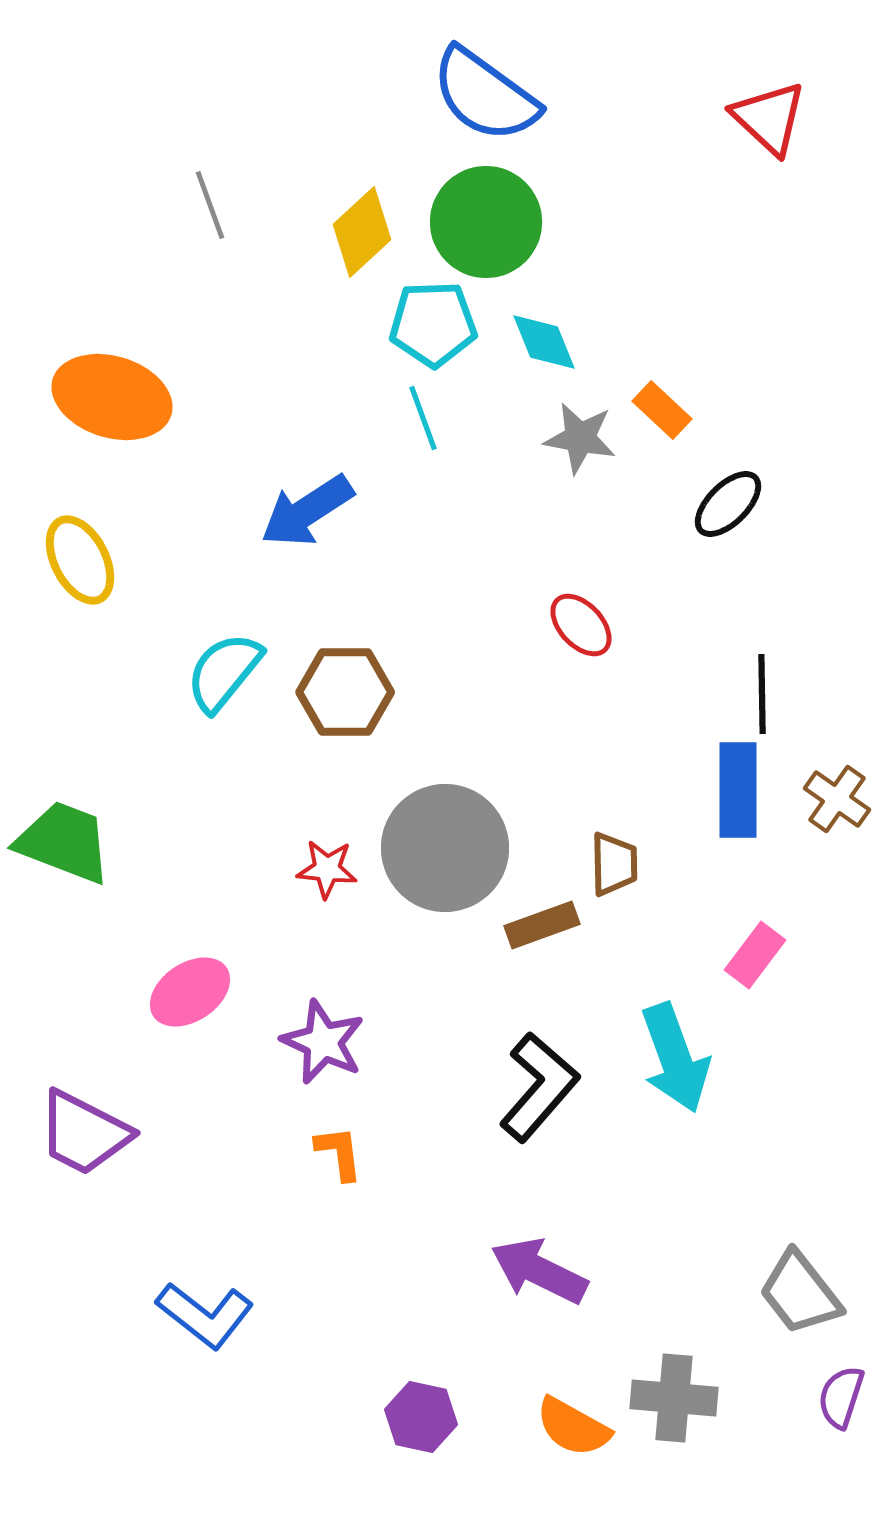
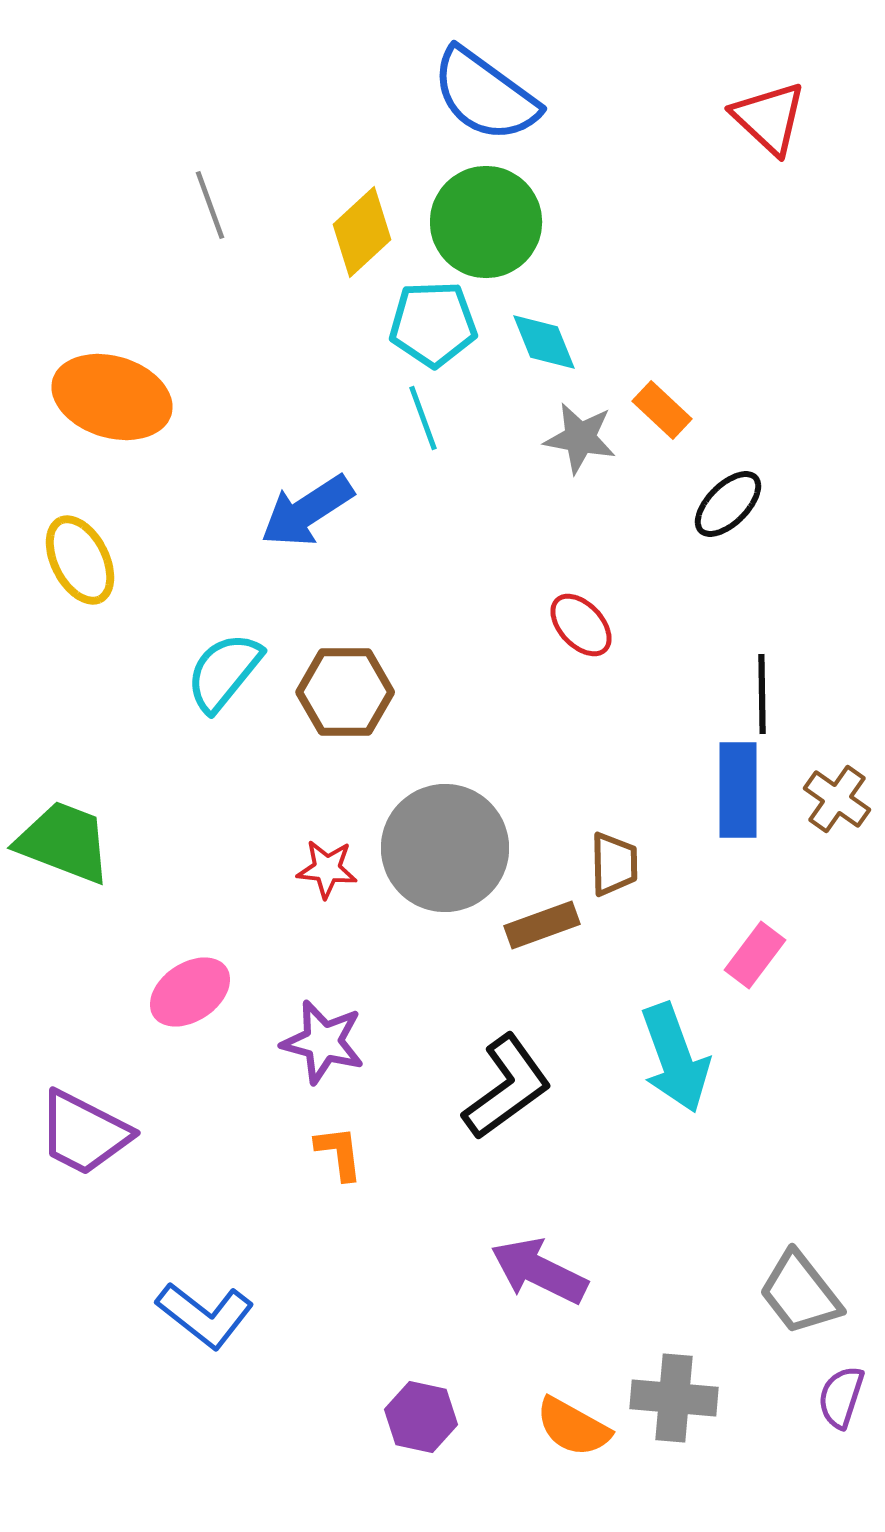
purple star: rotated 10 degrees counterclockwise
black L-shape: moved 32 px left; rotated 13 degrees clockwise
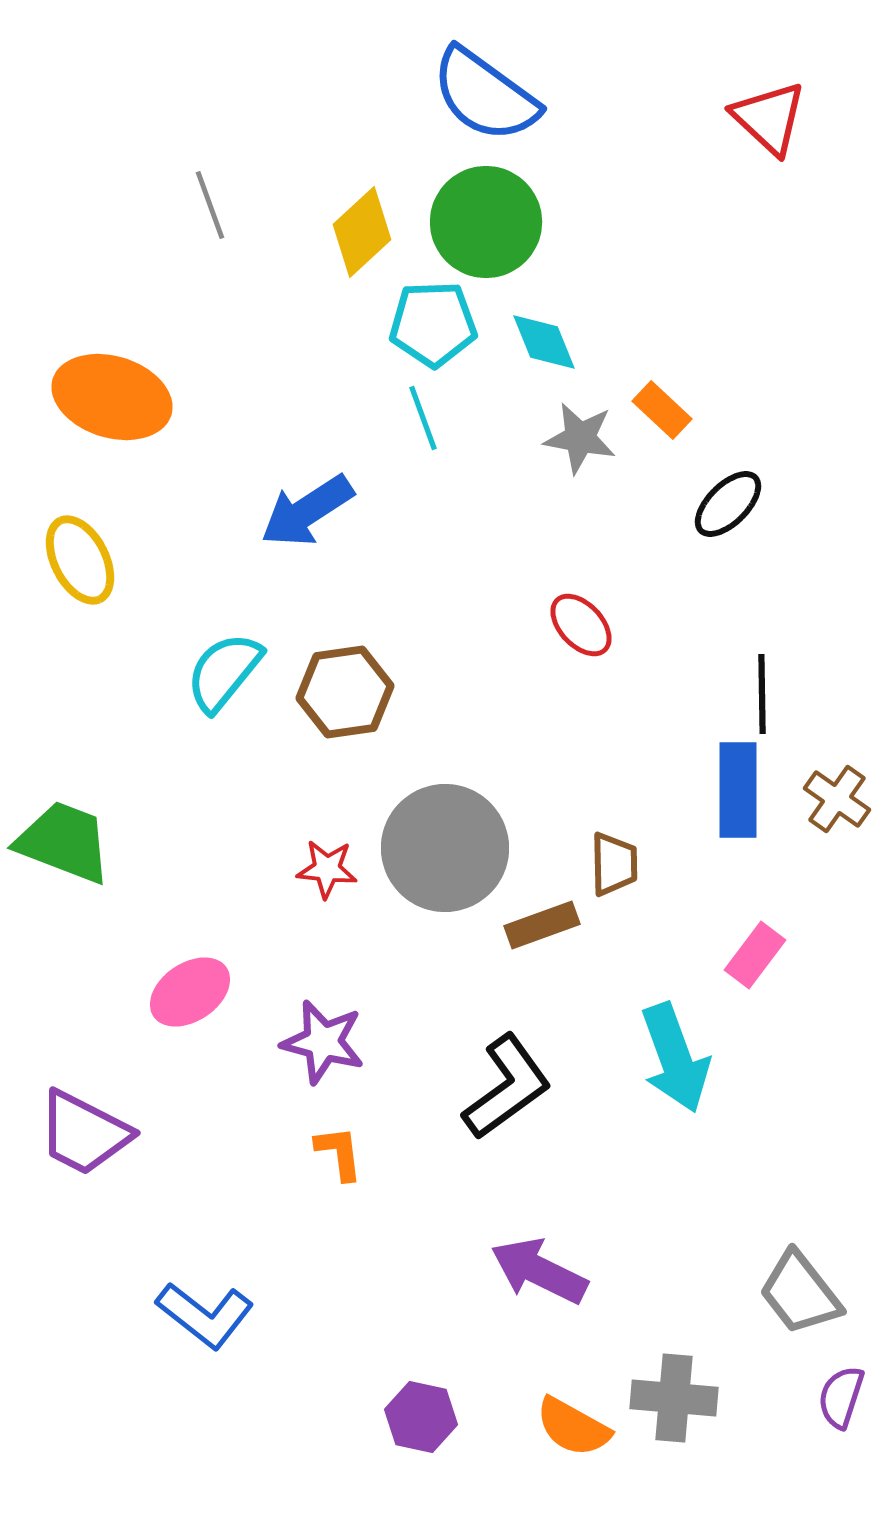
brown hexagon: rotated 8 degrees counterclockwise
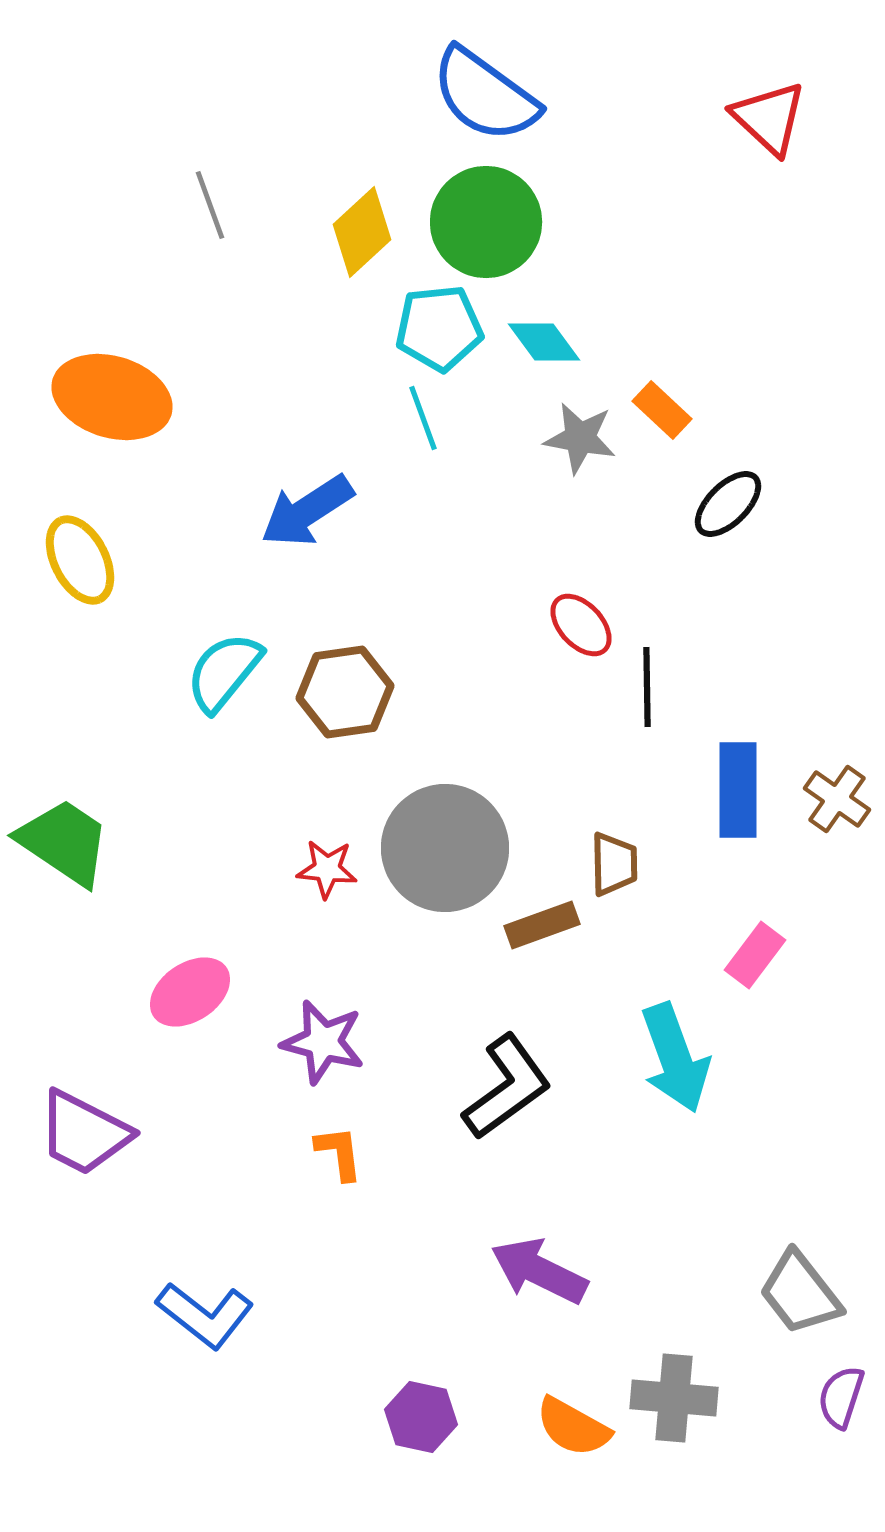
cyan pentagon: moved 6 px right, 4 px down; rotated 4 degrees counterclockwise
cyan diamond: rotated 14 degrees counterclockwise
black line: moved 115 px left, 7 px up
green trapezoid: rotated 13 degrees clockwise
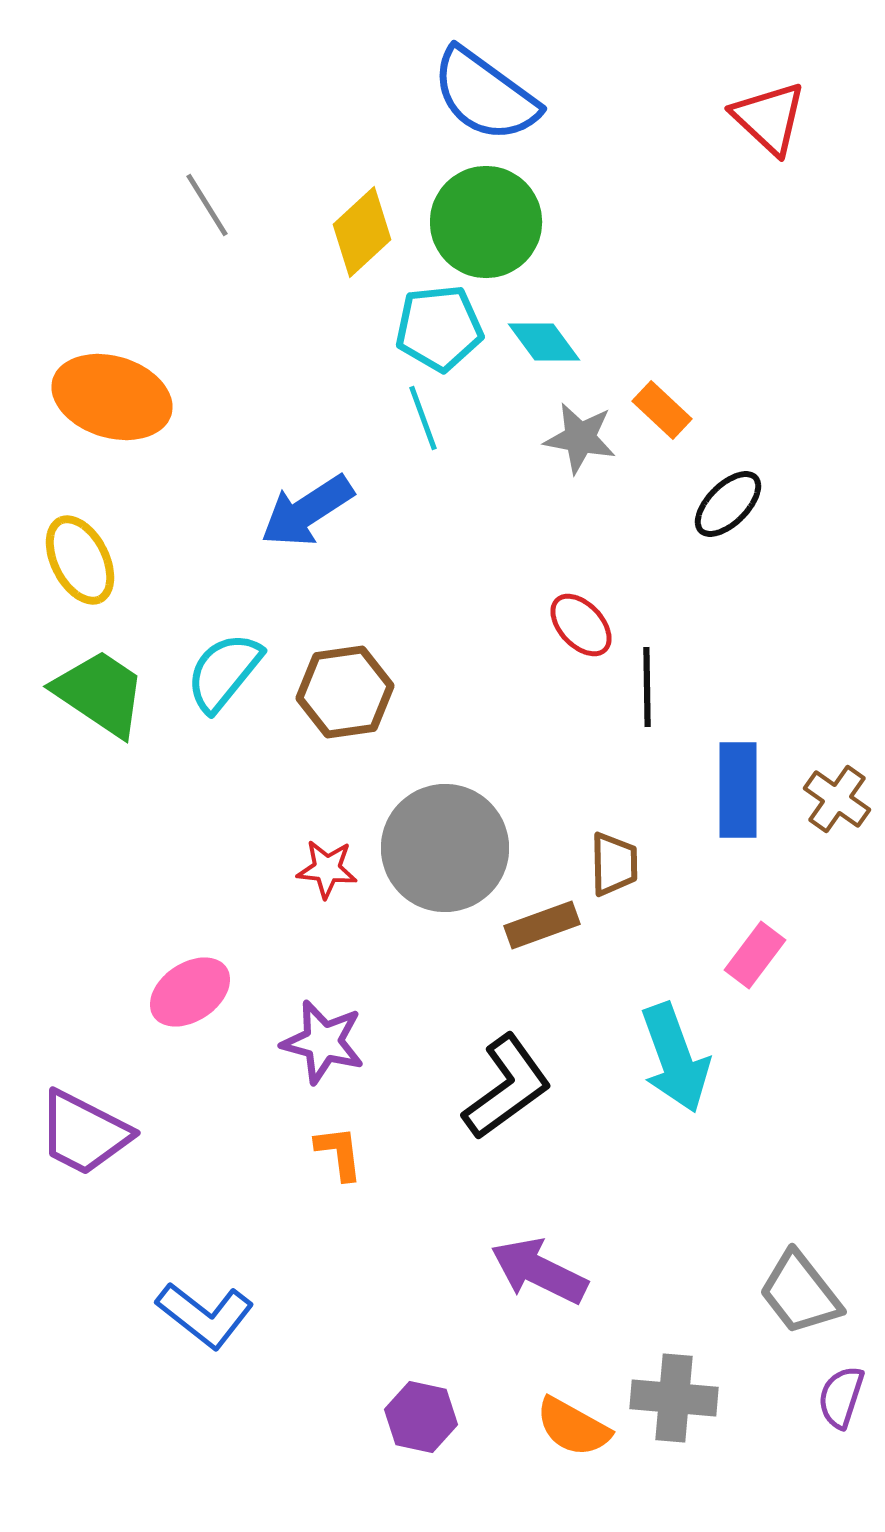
gray line: moved 3 px left; rotated 12 degrees counterclockwise
green trapezoid: moved 36 px right, 149 px up
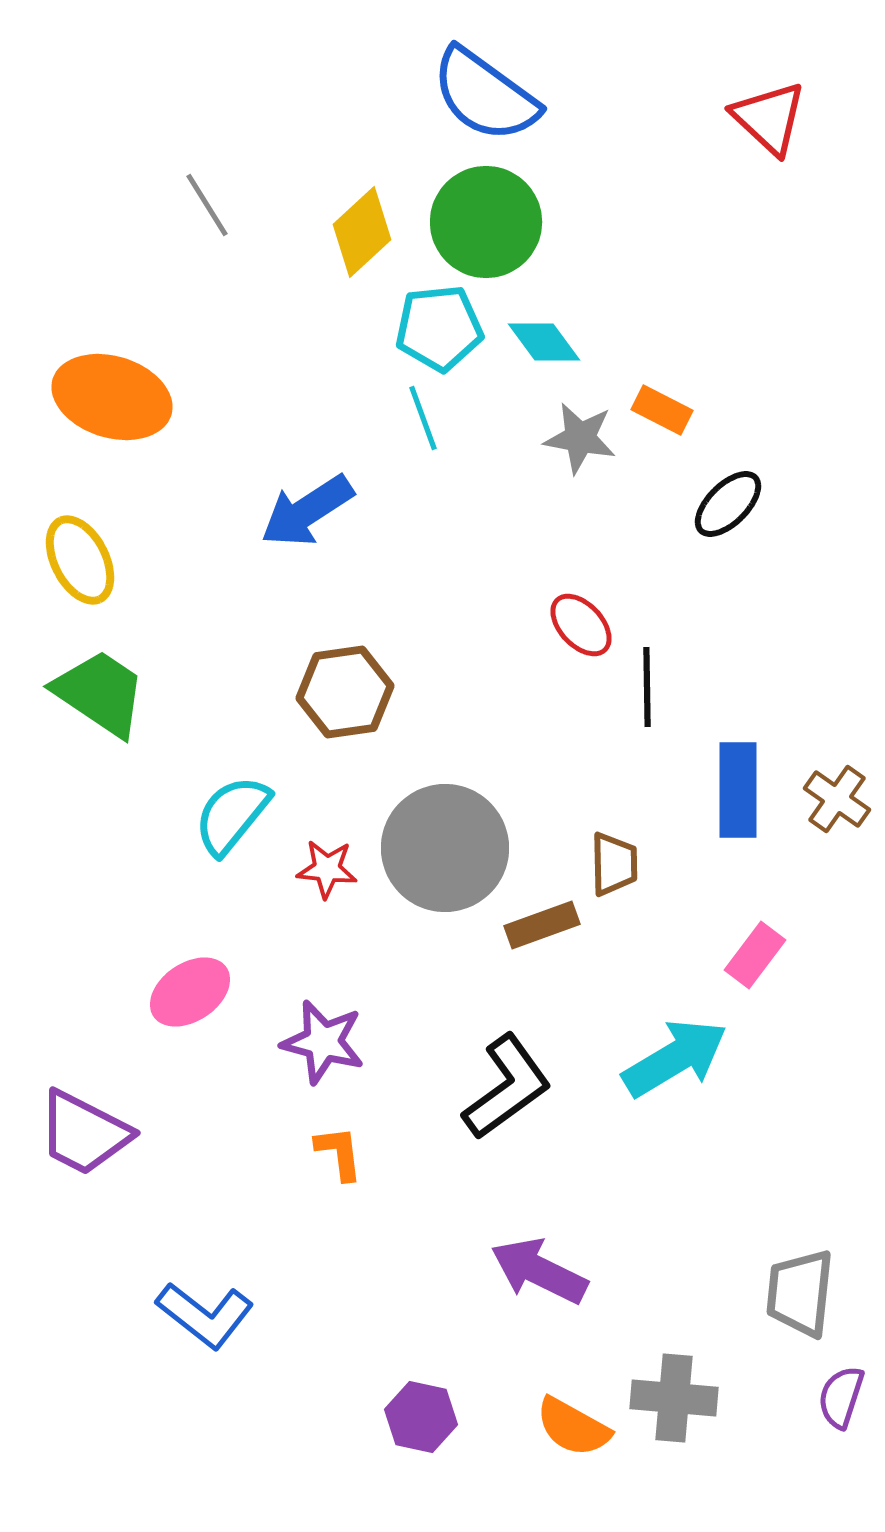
orange rectangle: rotated 16 degrees counterclockwise
cyan semicircle: moved 8 px right, 143 px down
cyan arrow: rotated 101 degrees counterclockwise
gray trapezoid: rotated 44 degrees clockwise
